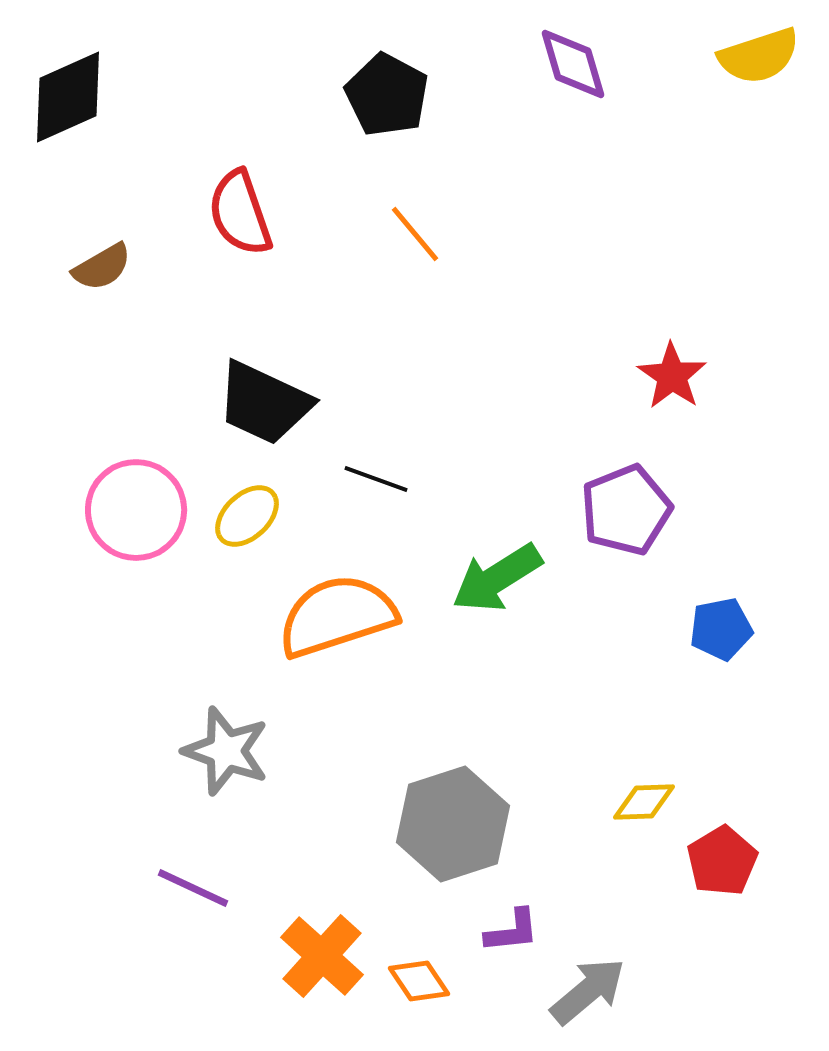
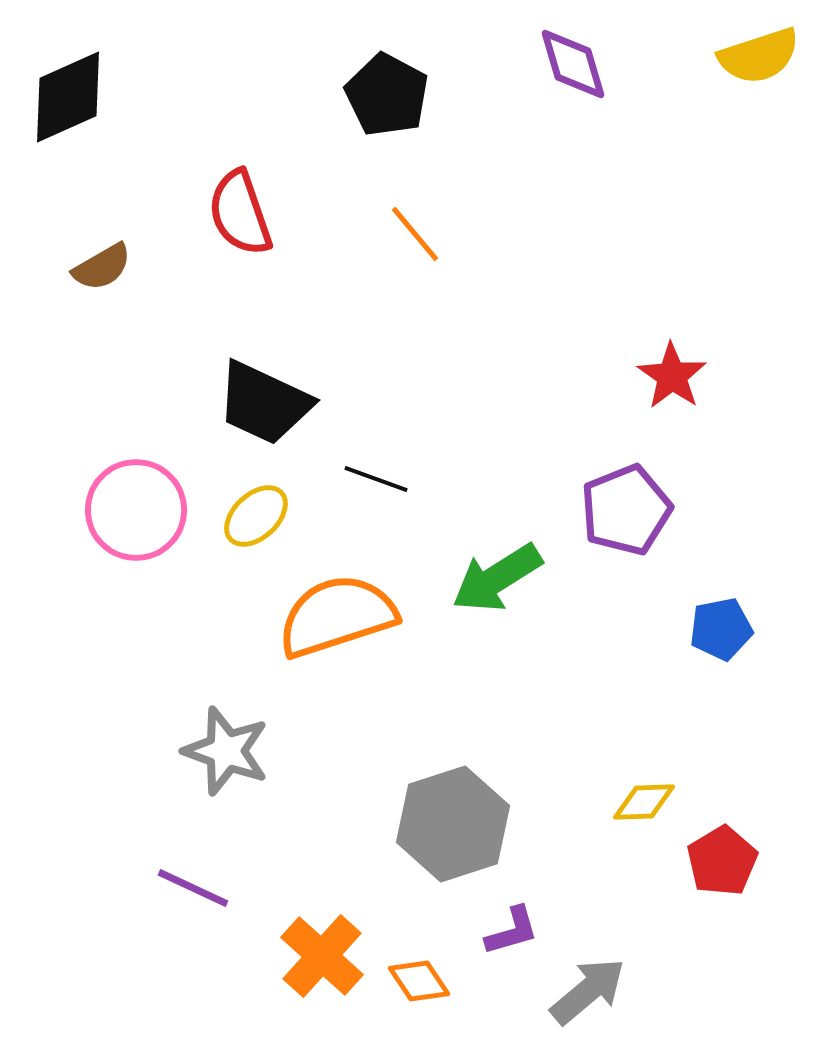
yellow ellipse: moved 9 px right
purple L-shape: rotated 10 degrees counterclockwise
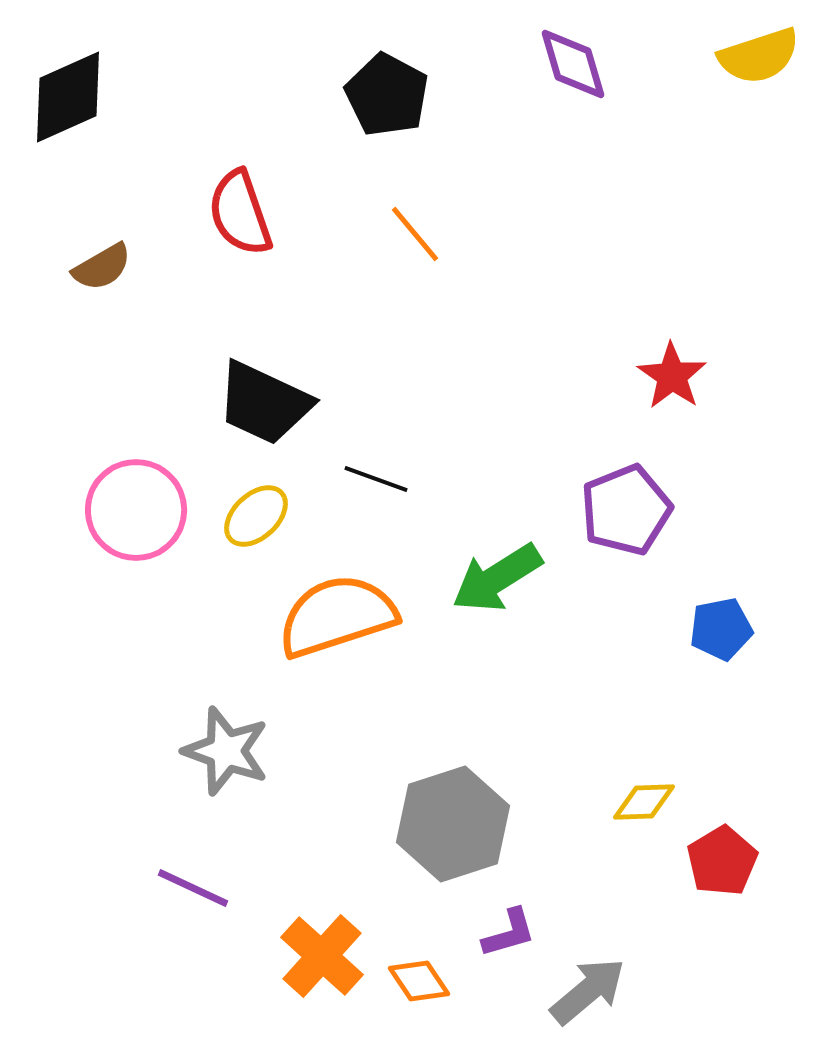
purple L-shape: moved 3 px left, 2 px down
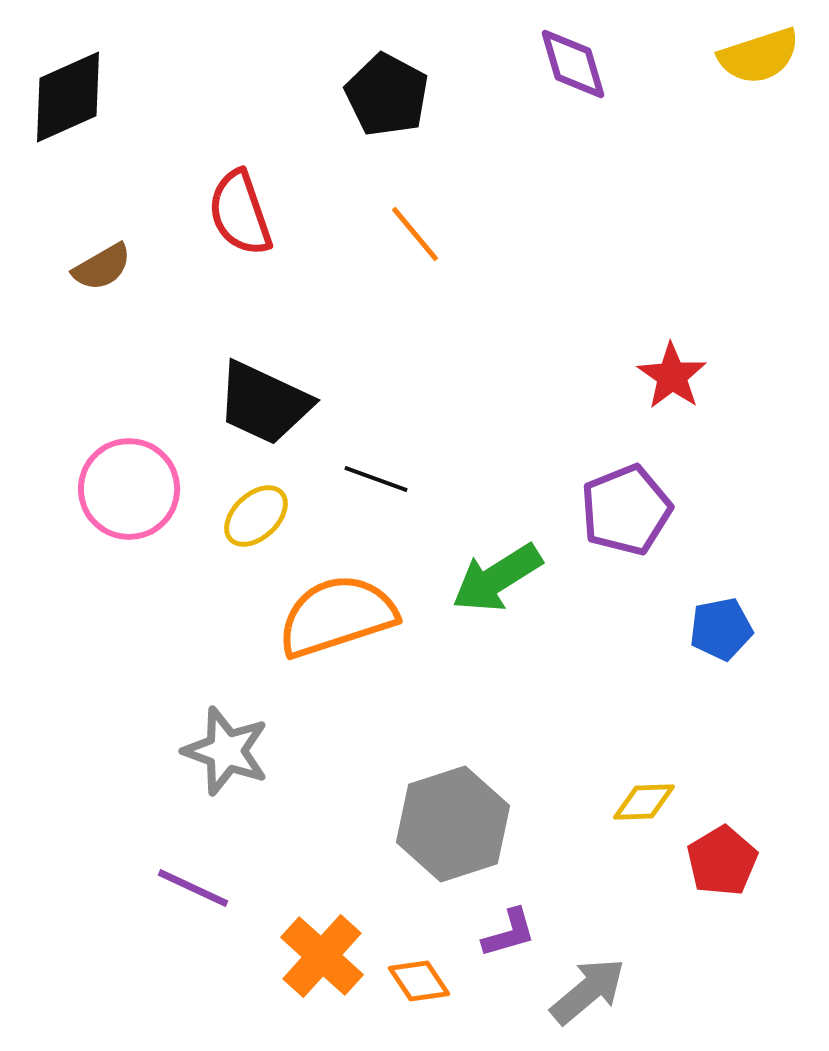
pink circle: moved 7 px left, 21 px up
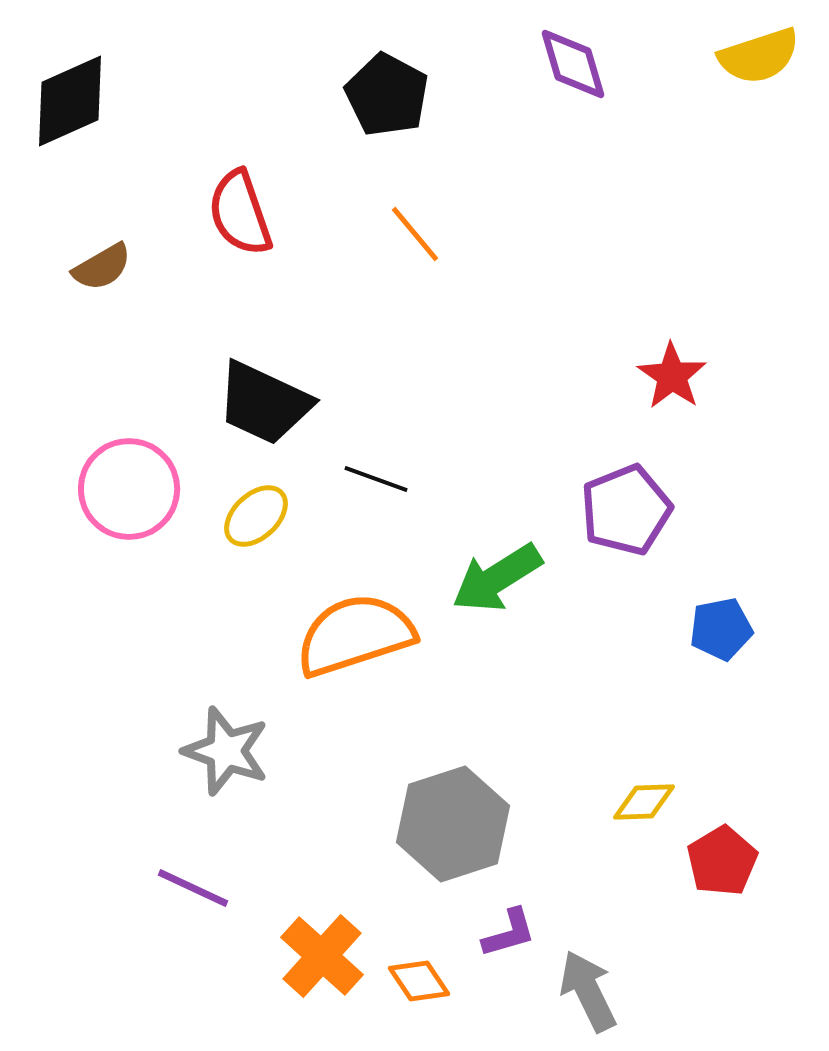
black diamond: moved 2 px right, 4 px down
orange semicircle: moved 18 px right, 19 px down
gray arrow: rotated 76 degrees counterclockwise
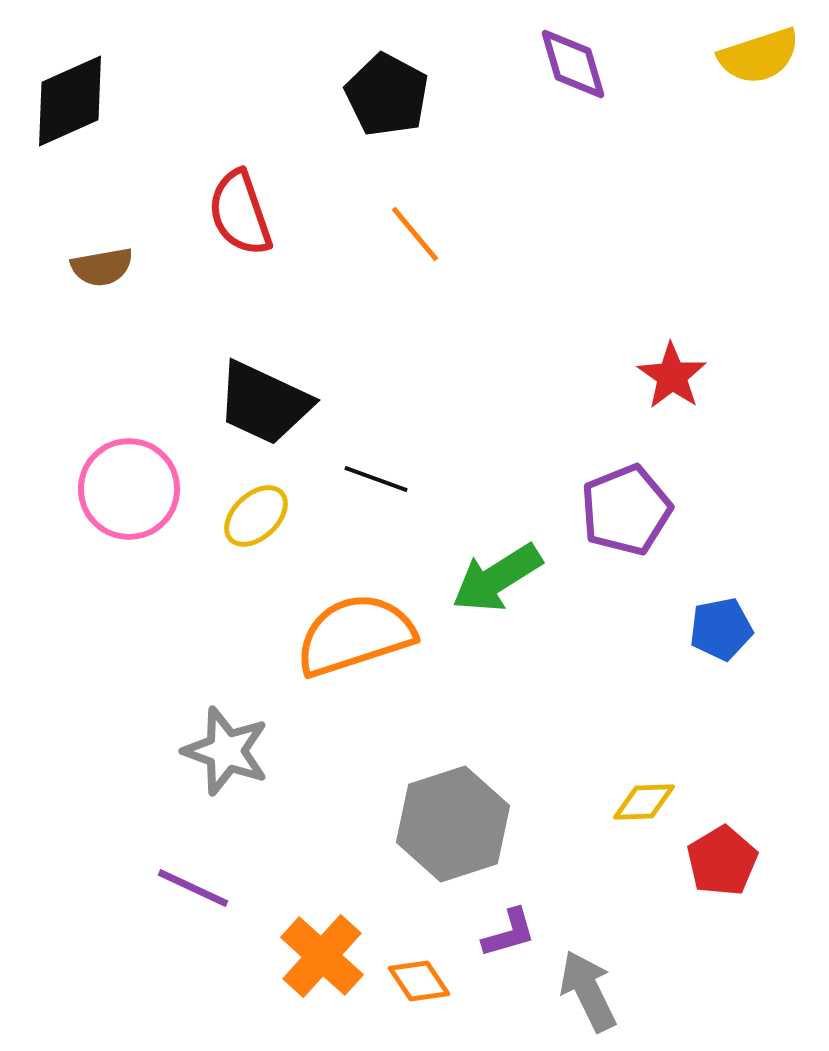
brown semicircle: rotated 20 degrees clockwise
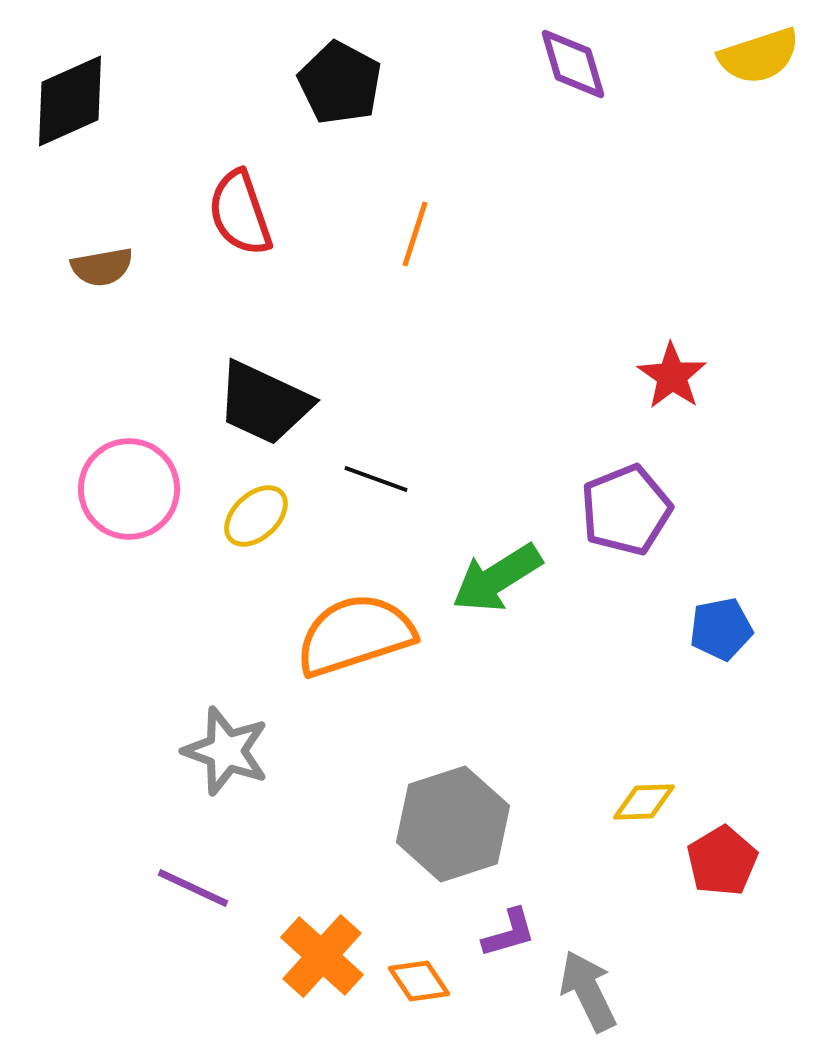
black pentagon: moved 47 px left, 12 px up
orange line: rotated 58 degrees clockwise
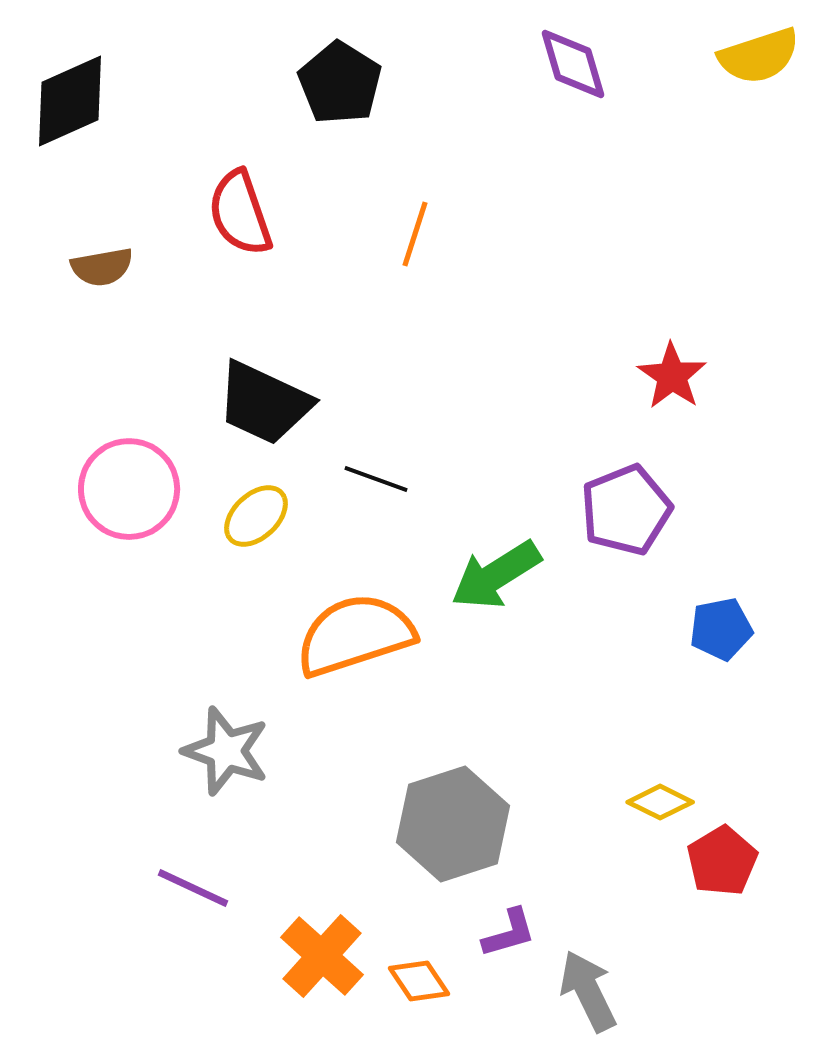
black pentagon: rotated 4 degrees clockwise
green arrow: moved 1 px left, 3 px up
yellow diamond: moved 16 px right; rotated 28 degrees clockwise
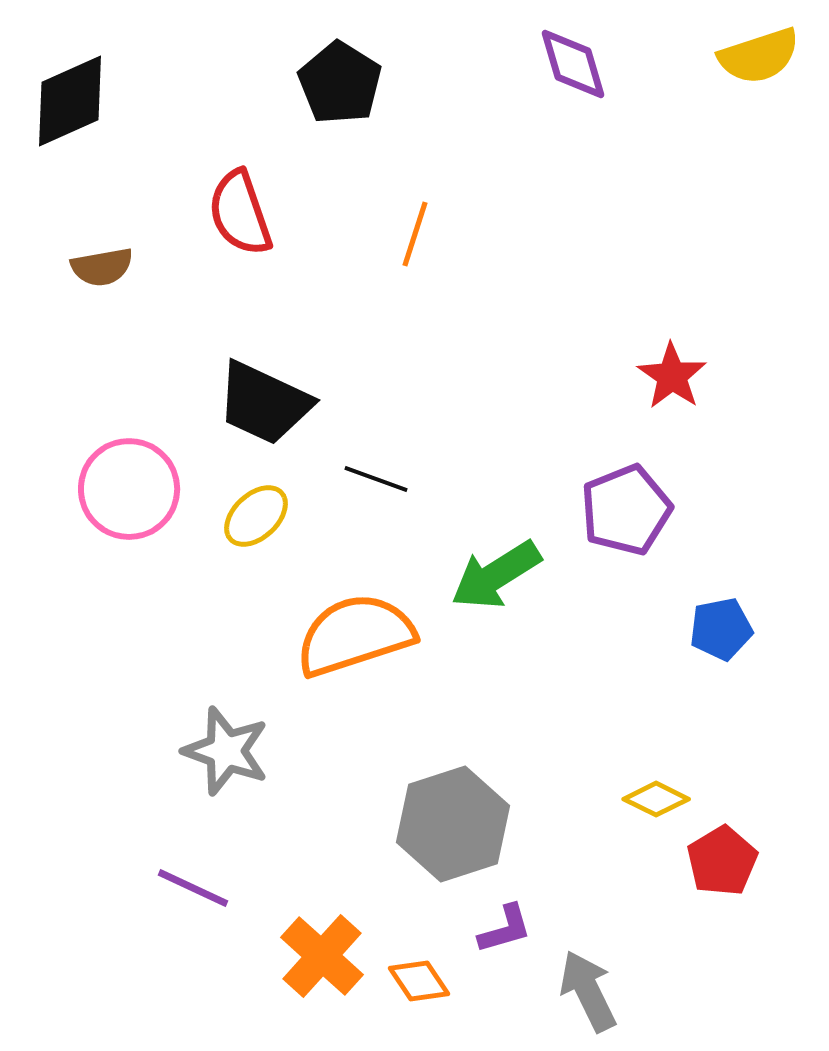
yellow diamond: moved 4 px left, 3 px up
purple L-shape: moved 4 px left, 4 px up
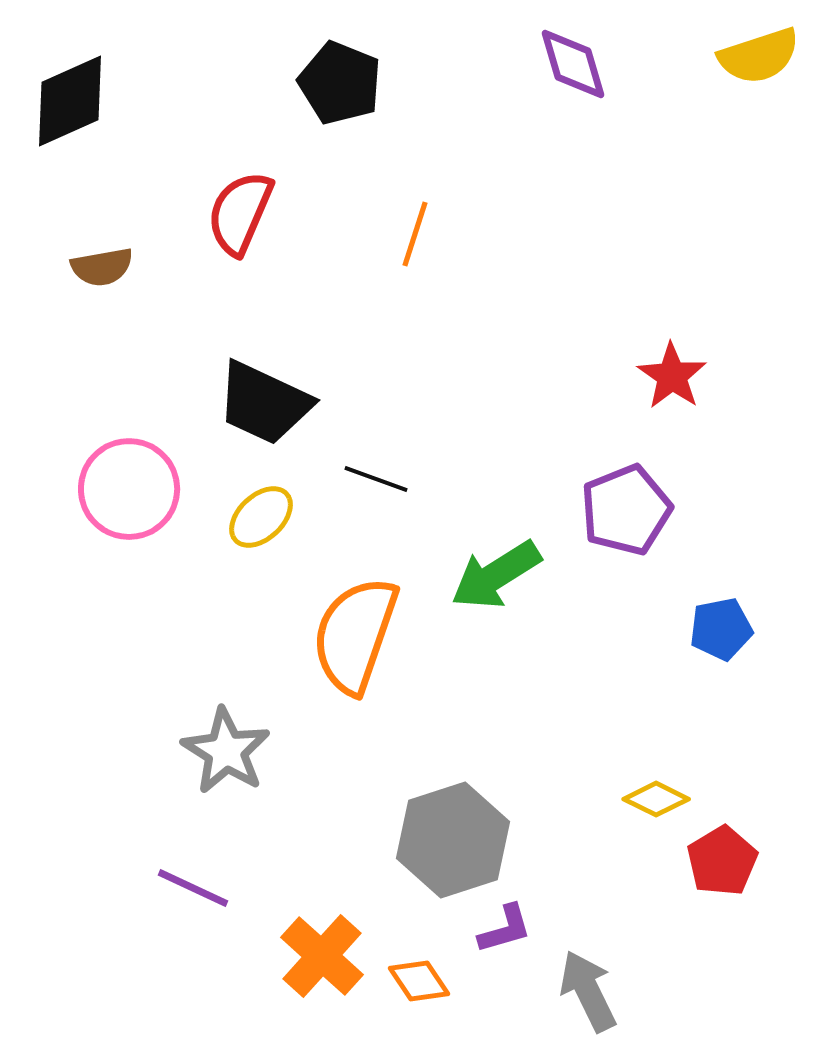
black pentagon: rotated 10 degrees counterclockwise
red semicircle: rotated 42 degrees clockwise
yellow ellipse: moved 5 px right, 1 px down
orange semicircle: rotated 53 degrees counterclockwise
gray star: rotated 12 degrees clockwise
gray hexagon: moved 16 px down
